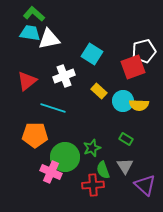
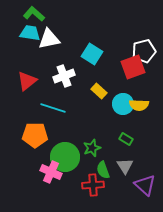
cyan circle: moved 3 px down
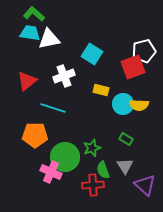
yellow rectangle: moved 2 px right, 1 px up; rotated 28 degrees counterclockwise
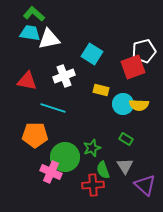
red triangle: rotated 50 degrees clockwise
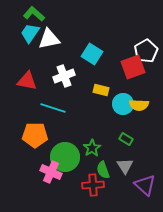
cyan trapezoid: rotated 65 degrees counterclockwise
white pentagon: moved 2 px right; rotated 15 degrees counterclockwise
green star: rotated 12 degrees counterclockwise
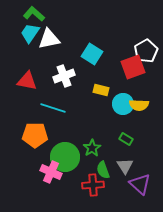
purple triangle: moved 5 px left, 1 px up
